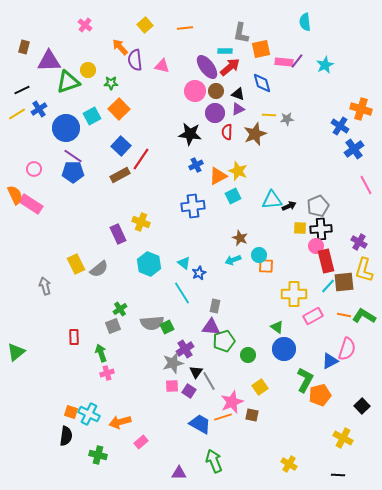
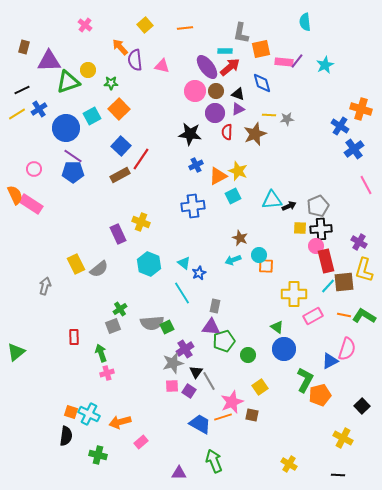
gray arrow at (45, 286): rotated 30 degrees clockwise
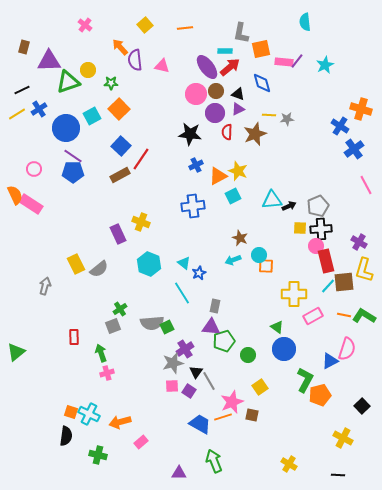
pink circle at (195, 91): moved 1 px right, 3 px down
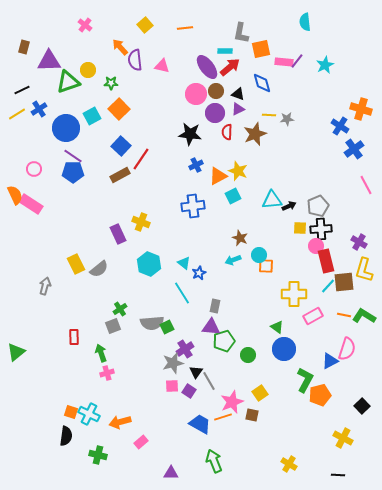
yellow square at (260, 387): moved 6 px down
purple triangle at (179, 473): moved 8 px left
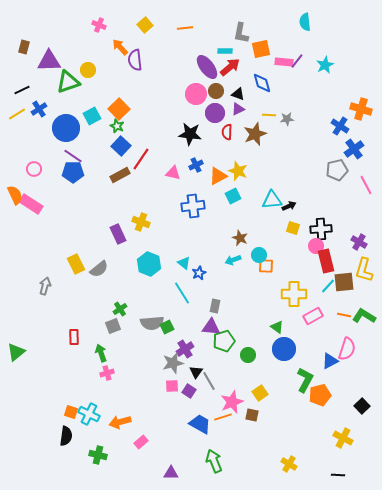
pink cross at (85, 25): moved 14 px right; rotated 16 degrees counterclockwise
pink triangle at (162, 66): moved 11 px right, 107 px down
green star at (111, 83): moved 6 px right, 43 px down; rotated 24 degrees clockwise
gray pentagon at (318, 206): moved 19 px right, 36 px up; rotated 10 degrees clockwise
yellow square at (300, 228): moved 7 px left; rotated 16 degrees clockwise
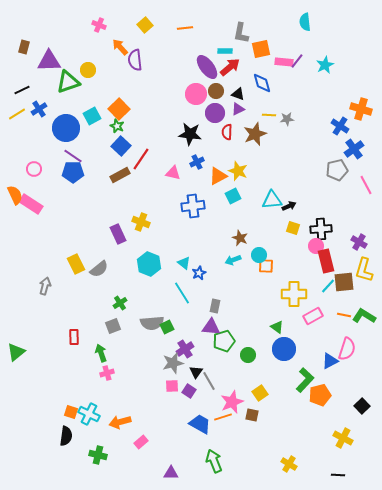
blue cross at (196, 165): moved 1 px right, 3 px up
green cross at (120, 309): moved 6 px up
green L-shape at (305, 380): rotated 15 degrees clockwise
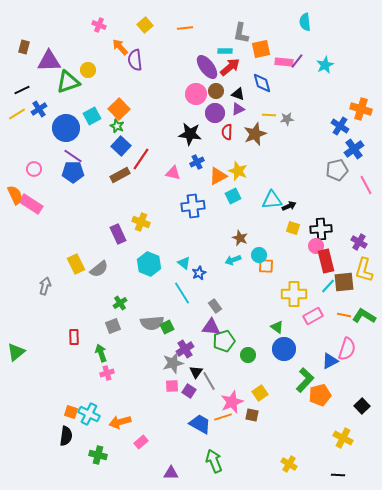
gray rectangle at (215, 306): rotated 48 degrees counterclockwise
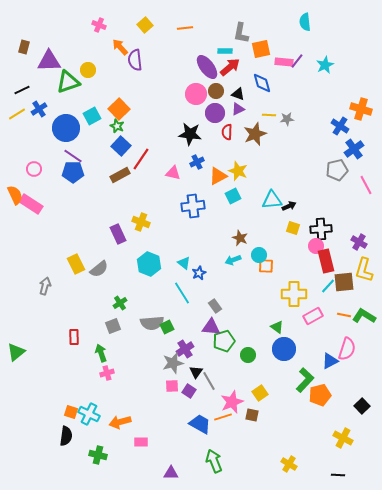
pink rectangle at (141, 442): rotated 40 degrees clockwise
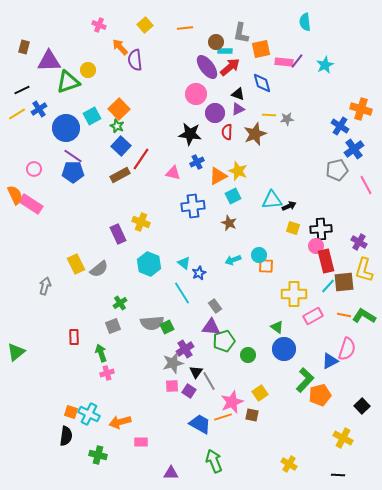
brown circle at (216, 91): moved 49 px up
brown star at (240, 238): moved 11 px left, 15 px up
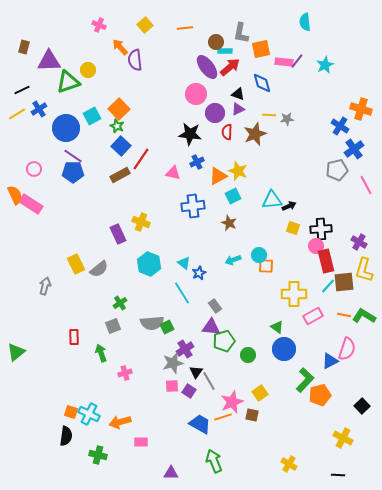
pink cross at (107, 373): moved 18 px right
